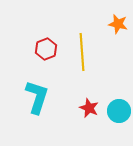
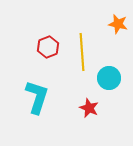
red hexagon: moved 2 px right, 2 px up
cyan circle: moved 10 px left, 33 px up
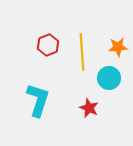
orange star: moved 23 px down; rotated 18 degrees counterclockwise
red hexagon: moved 2 px up
cyan L-shape: moved 1 px right, 3 px down
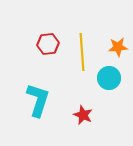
red hexagon: moved 1 px up; rotated 15 degrees clockwise
red star: moved 6 px left, 7 px down
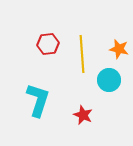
orange star: moved 1 px right, 2 px down; rotated 18 degrees clockwise
yellow line: moved 2 px down
cyan circle: moved 2 px down
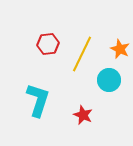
orange star: moved 1 px right; rotated 12 degrees clockwise
yellow line: rotated 30 degrees clockwise
